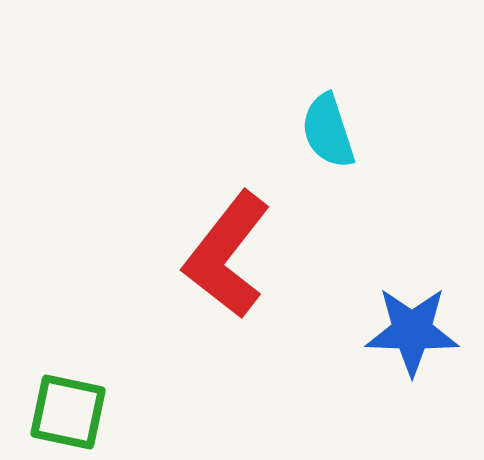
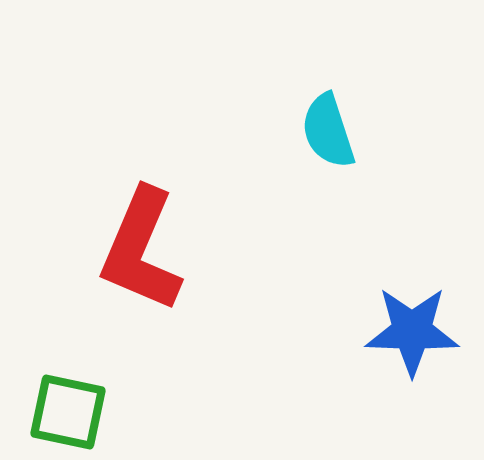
red L-shape: moved 86 px left, 5 px up; rotated 15 degrees counterclockwise
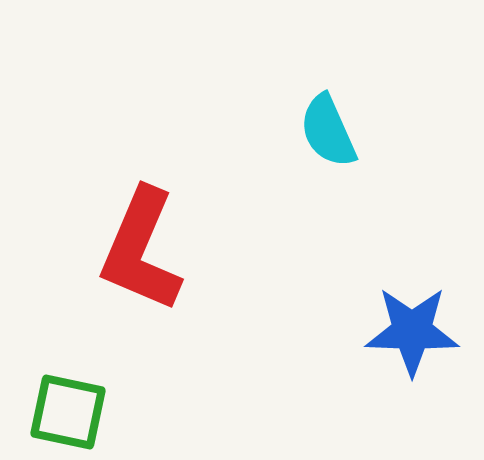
cyan semicircle: rotated 6 degrees counterclockwise
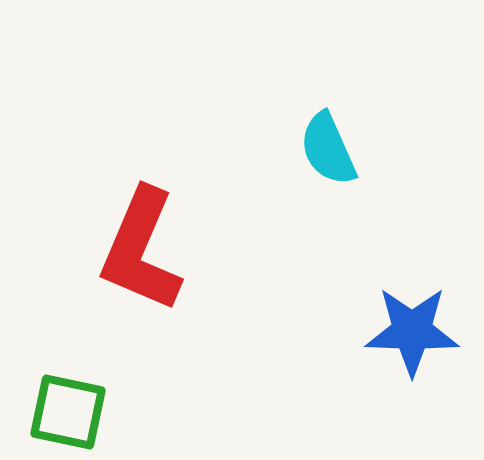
cyan semicircle: moved 18 px down
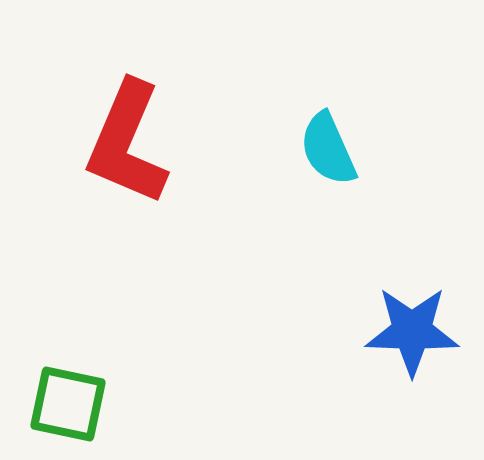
red L-shape: moved 14 px left, 107 px up
green square: moved 8 px up
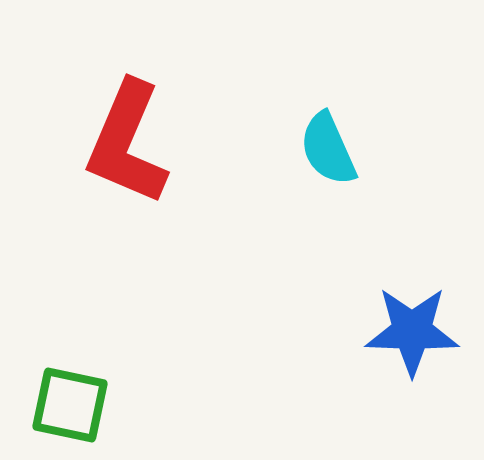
green square: moved 2 px right, 1 px down
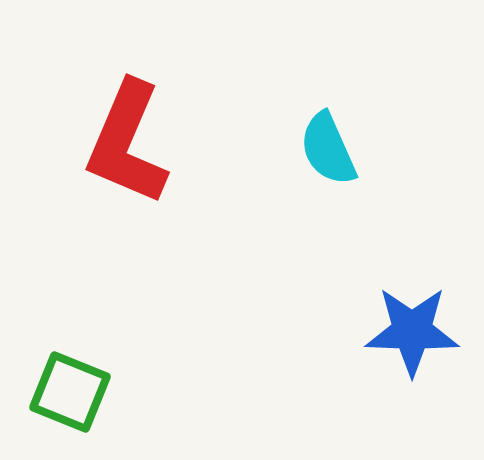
green square: moved 13 px up; rotated 10 degrees clockwise
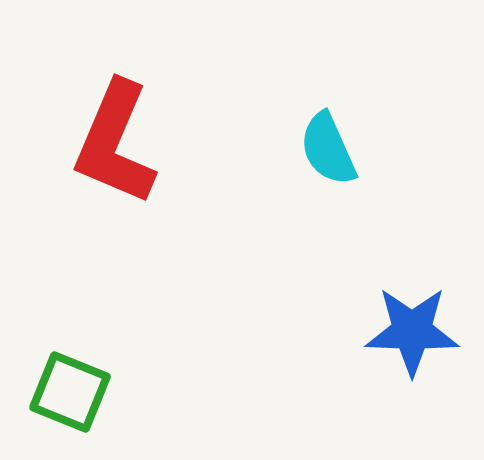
red L-shape: moved 12 px left
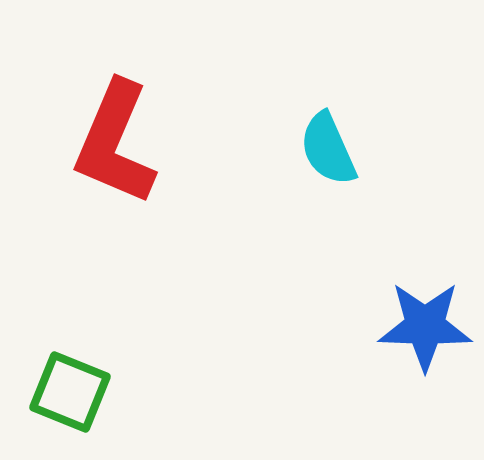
blue star: moved 13 px right, 5 px up
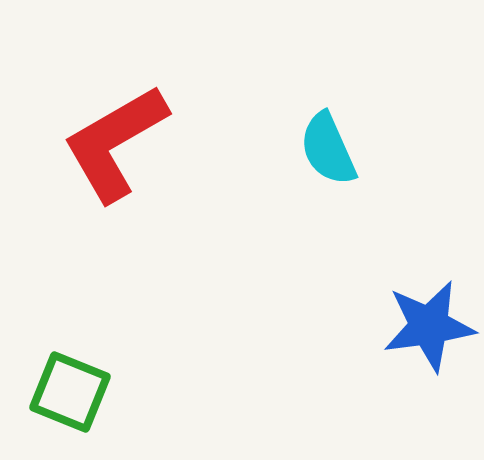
red L-shape: rotated 37 degrees clockwise
blue star: moved 4 px right; rotated 10 degrees counterclockwise
